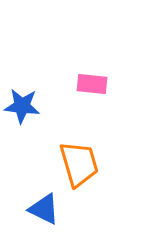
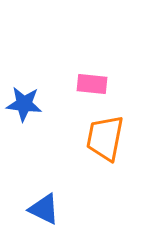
blue star: moved 2 px right, 2 px up
orange trapezoid: moved 26 px right, 26 px up; rotated 153 degrees counterclockwise
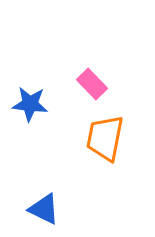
pink rectangle: rotated 40 degrees clockwise
blue star: moved 6 px right
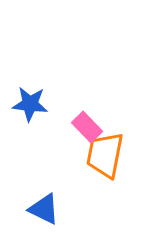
pink rectangle: moved 5 px left, 43 px down
orange trapezoid: moved 17 px down
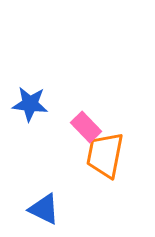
pink rectangle: moved 1 px left
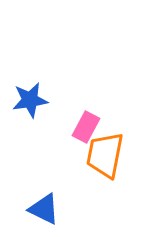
blue star: moved 4 px up; rotated 15 degrees counterclockwise
pink rectangle: rotated 72 degrees clockwise
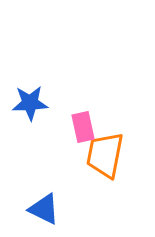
blue star: moved 3 px down; rotated 6 degrees clockwise
pink rectangle: moved 3 px left; rotated 40 degrees counterclockwise
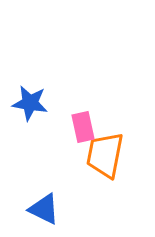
blue star: rotated 12 degrees clockwise
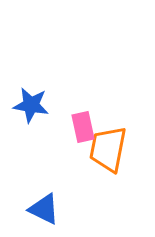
blue star: moved 1 px right, 2 px down
orange trapezoid: moved 3 px right, 6 px up
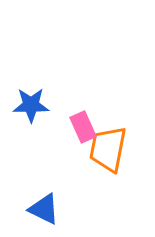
blue star: rotated 9 degrees counterclockwise
pink rectangle: rotated 12 degrees counterclockwise
